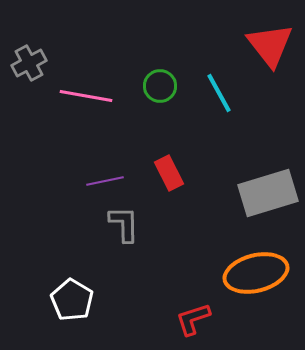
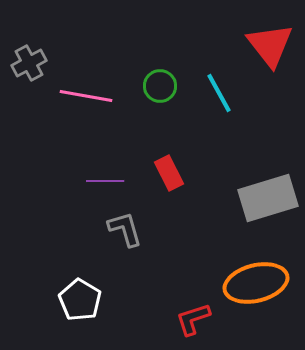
purple line: rotated 12 degrees clockwise
gray rectangle: moved 5 px down
gray L-shape: moved 1 px right, 5 px down; rotated 15 degrees counterclockwise
orange ellipse: moved 10 px down
white pentagon: moved 8 px right
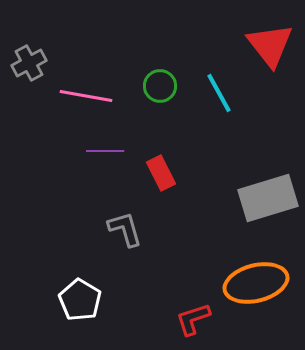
red rectangle: moved 8 px left
purple line: moved 30 px up
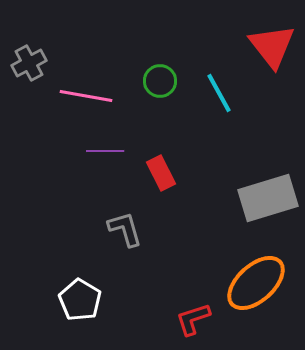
red triangle: moved 2 px right, 1 px down
green circle: moved 5 px up
orange ellipse: rotated 28 degrees counterclockwise
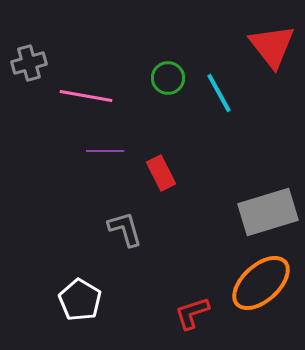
gray cross: rotated 12 degrees clockwise
green circle: moved 8 px right, 3 px up
gray rectangle: moved 14 px down
orange ellipse: moved 5 px right
red L-shape: moved 1 px left, 6 px up
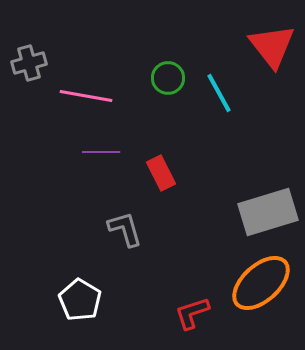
purple line: moved 4 px left, 1 px down
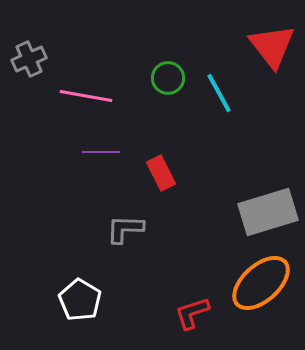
gray cross: moved 4 px up; rotated 8 degrees counterclockwise
gray L-shape: rotated 72 degrees counterclockwise
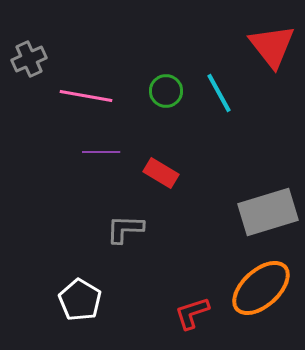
green circle: moved 2 px left, 13 px down
red rectangle: rotated 32 degrees counterclockwise
orange ellipse: moved 5 px down
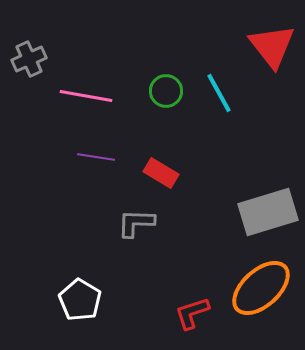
purple line: moved 5 px left, 5 px down; rotated 9 degrees clockwise
gray L-shape: moved 11 px right, 6 px up
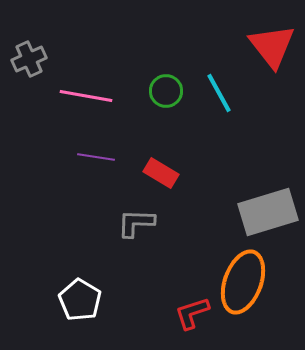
orange ellipse: moved 18 px left, 6 px up; rotated 28 degrees counterclockwise
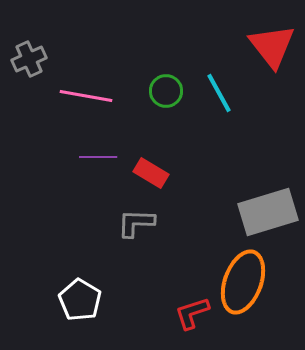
purple line: moved 2 px right; rotated 9 degrees counterclockwise
red rectangle: moved 10 px left
